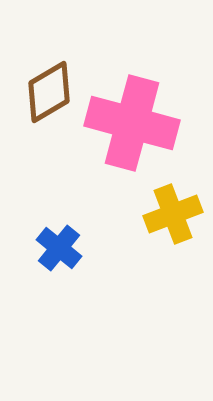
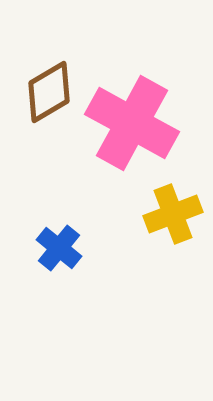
pink cross: rotated 14 degrees clockwise
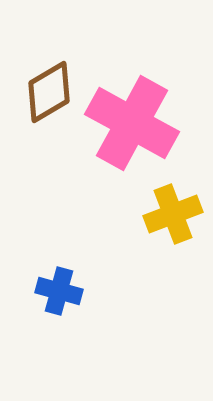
blue cross: moved 43 px down; rotated 24 degrees counterclockwise
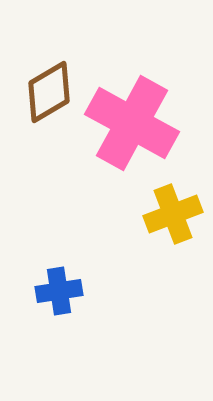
blue cross: rotated 24 degrees counterclockwise
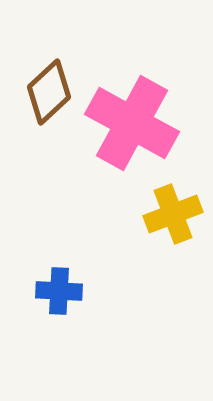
brown diamond: rotated 12 degrees counterclockwise
blue cross: rotated 12 degrees clockwise
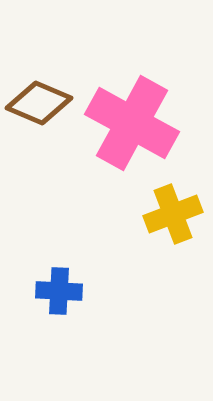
brown diamond: moved 10 px left, 11 px down; rotated 66 degrees clockwise
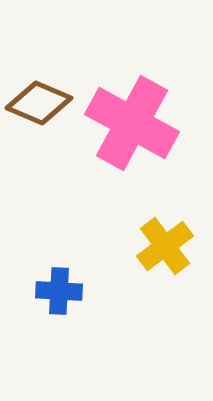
yellow cross: moved 8 px left, 32 px down; rotated 16 degrees counterclockwise
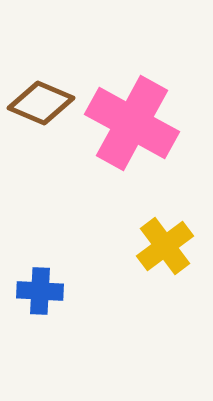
brown diamond: moved 2 px right
blue cross: moved 19 px left
